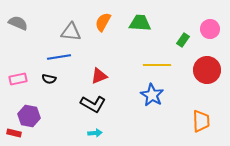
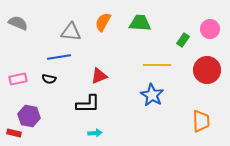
black L-shape: moved 5 px left; rotated 30 degrees counterclockwise
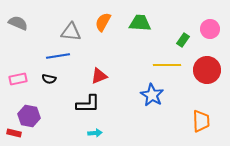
blue line: moved 1 px left, 1 px up
yellow line: moved 10 px right
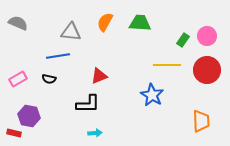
orange semicircle: moved 2 px right
pink circle: moved 3 px left, 7 px down
pink rectangle: rotated 18 degrees counterclockwise
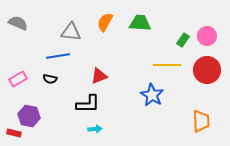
black semicircle: moved 1 px right
cyan arrow: moved 4 px up
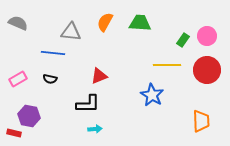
blue line: moved 5 px left, 3 px up; rotated 15 degrees clockwise
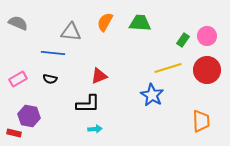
yellow line: moved 1 px right, 3 px down; rotated 16 degrees counterclockwise
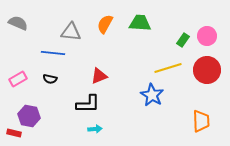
orange semicircle: moved 2 px down
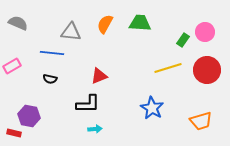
pink circle: moved 2 px left, 4 px up
blue line: moved 1 px left
pink rectangle: moved 6 px left, 13 px up
blue star: moved 13 px down
orange trapezoid: rotated 75 degrees clockwise
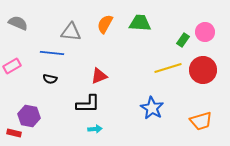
red circle: moved 4 px left
